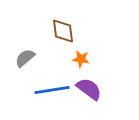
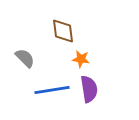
gray semicircle: rotated 85 degrees clockwise
purple semicircle: rotated 44 degrees clockwise
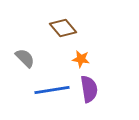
brown diamond: moved 3 px up; rotated 32 degrees counterclockwise
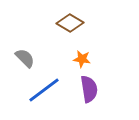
brown diamond: moved 7 px right, 5 px up; rotated 20 degrees counterclockwise
orange star: moved 1 px right
blue line: moved 8 px left; rotated 28 degrees counterclockwise
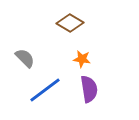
blue line: moved 1 px right
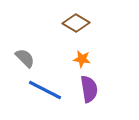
brown diamond: moved 6 px right
blue line: rotated 64 degrees clockwise
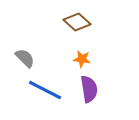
brown diamond: moved 1 px right, 1 px up; rotated 12 degrees clockwise
